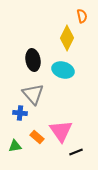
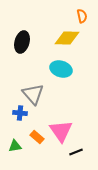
yellow diamond: rotated 65 degrees clockwise
black ellipse: moved 11 px left, 18 px up; rotated 25 degrees clockwise
cyan ellipse: moved 2 px left, 1 px up
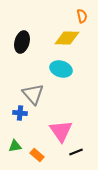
orange rectangle: moved 18 px down
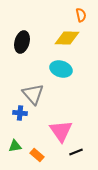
orange semicircle: moved 1 px left, 1 px up
